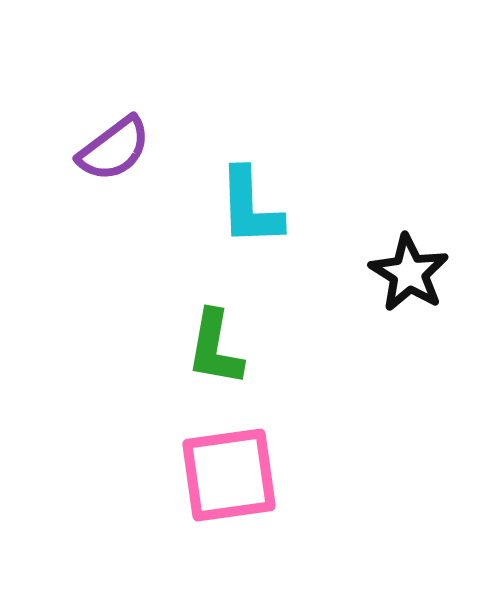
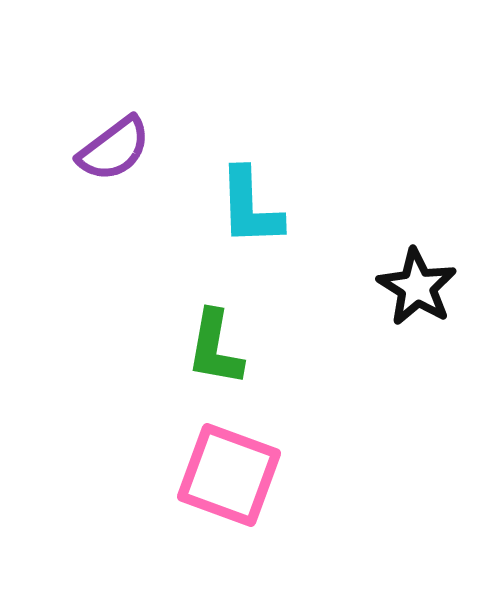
black star: moved 8 px right, 14 px down
pink square: rotated 28 degrees clockwise
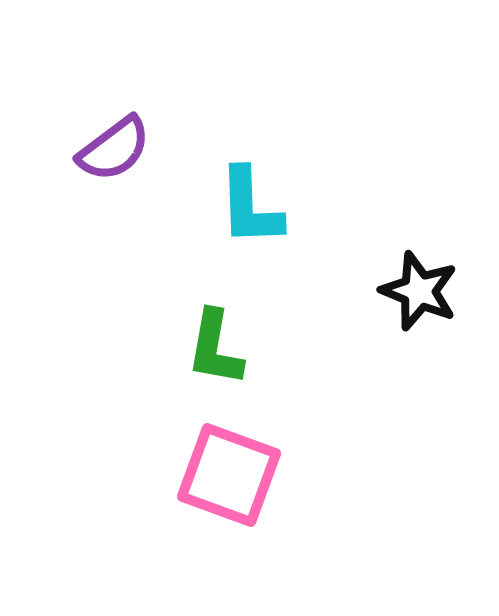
black star: moved 2 px right, 4 px down; rotated 10 degrees counterclockwise
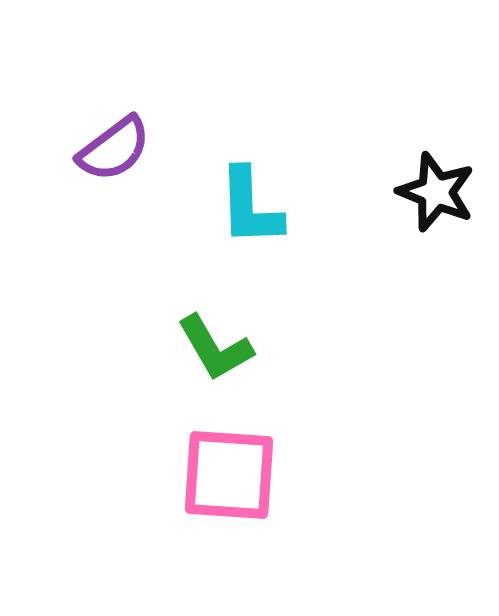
black star: moved 17 px right, 99 px up
green L-shape: rotated 40 degrees counterclockwise
pink square: rotated 16 degrees counterclockwise
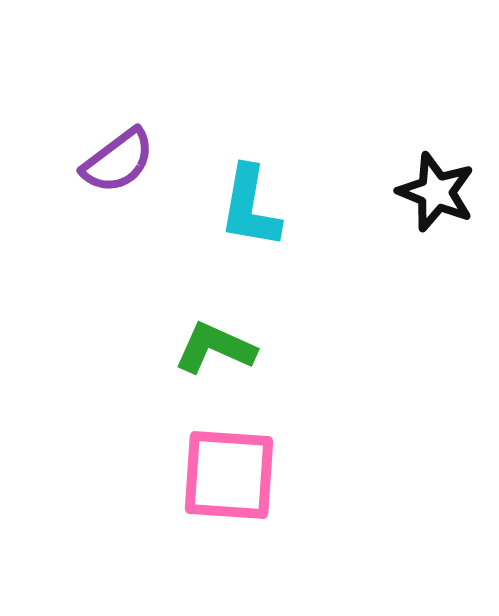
purple semicircle: moved 4 px right, 12 px down
cyan L-shape: rotated 12 degrees clockwise
green L-shape: rotated 144 degrees clockwise
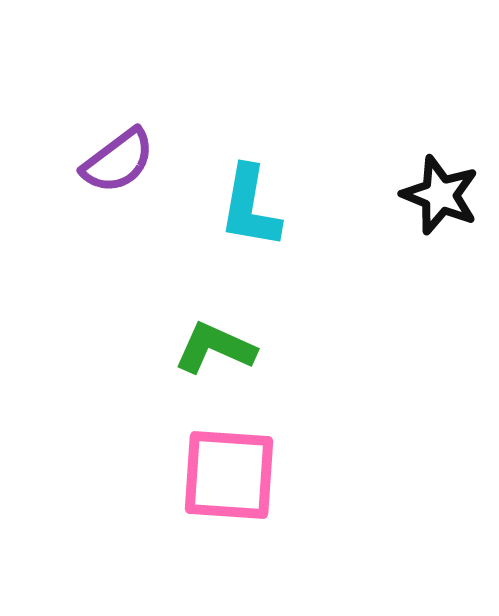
black star: moved 4 px right, 3 px down
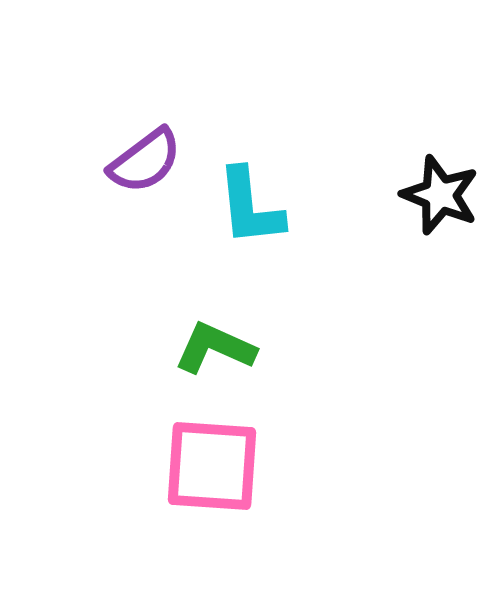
purple semicircle: moved 27 px right
cyan L-shape: rotated 16 degrees counterclockwise
pink square: moved 17 px left, 9 px up
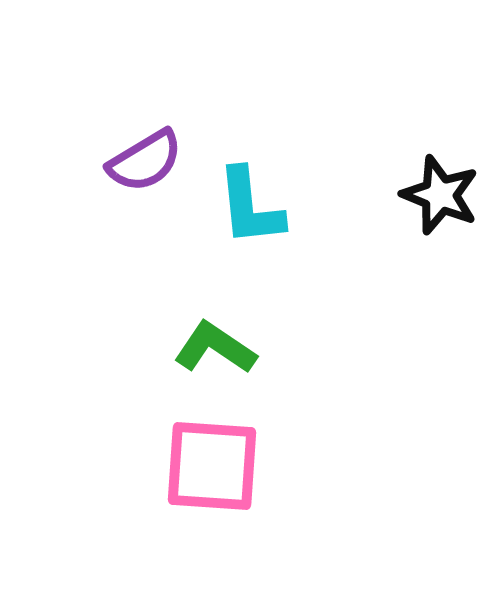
purple semicircle: rotated 6 degrees clockwise
green L-shape: rotated 10 degrees clockwise
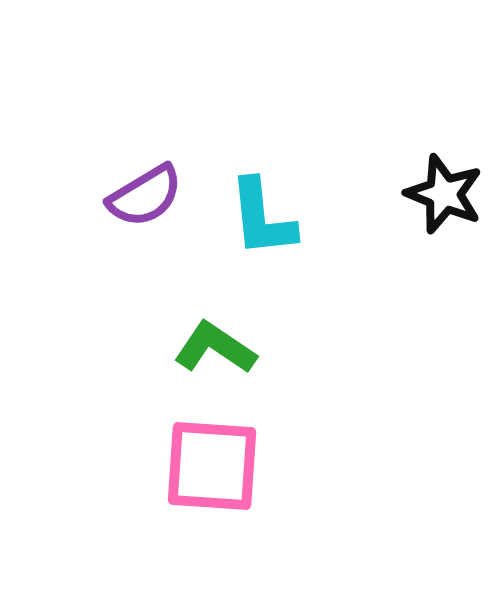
purple semicircle: moved 35 px down
black star: moved 4 px right, 1 px up
cyan L-shape: moved 12 px right, 11 px down
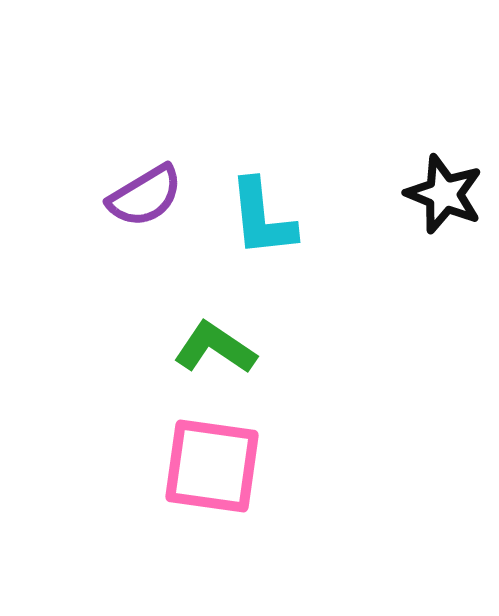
pink square: rotated 4 degrees clockwise
